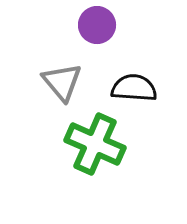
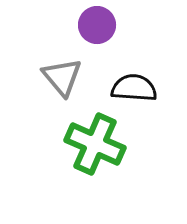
gray triangle: moved 5 px up
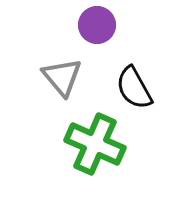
black semicircle: rotated 123 degrees counterclockwise
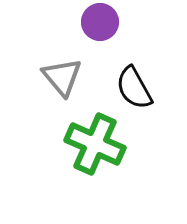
purple circle: moved 3 px right, 3 px up
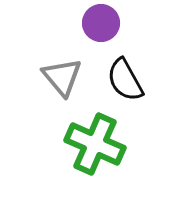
purple circle: moved 1 px right, 1 px down
black semicircle: moved 9 px left, 8 px up
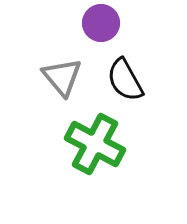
green cross: rotated 4 degrees clockwise
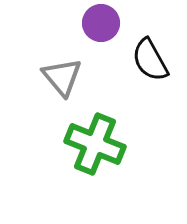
black semicircle: moved 25 px right, 20 px up
green cross: rotated 6 degrees counterclockwise
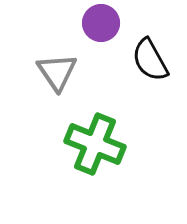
gray triangle: moved 5 px left, 5 px up; rotated 6 degrees clockwise
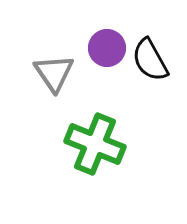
purple circle: moved 6 px right, 25 px down
gray triangle: moved 3 px left, 1 px down
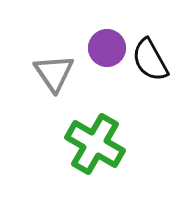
green cross: rotated 8 degrees clockwise
